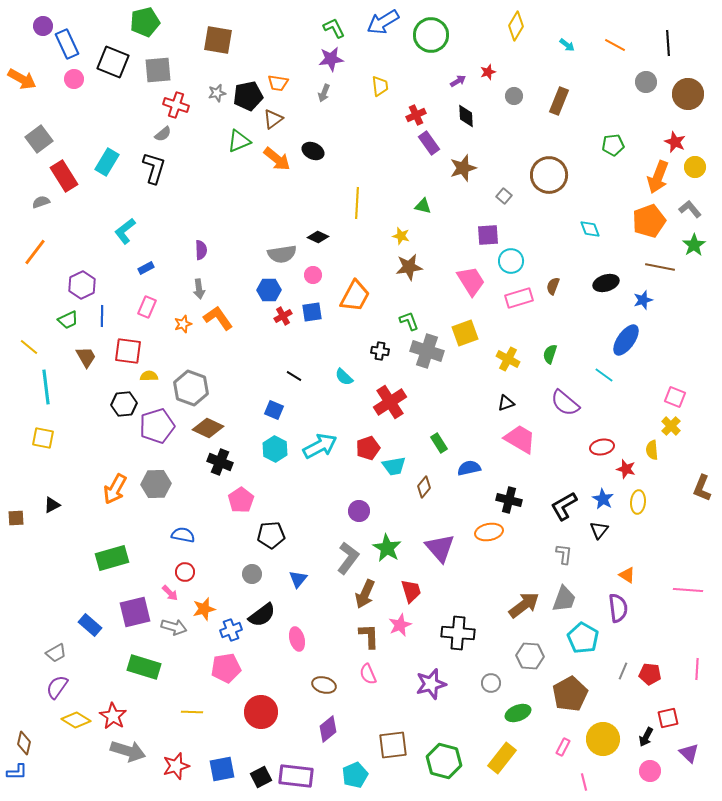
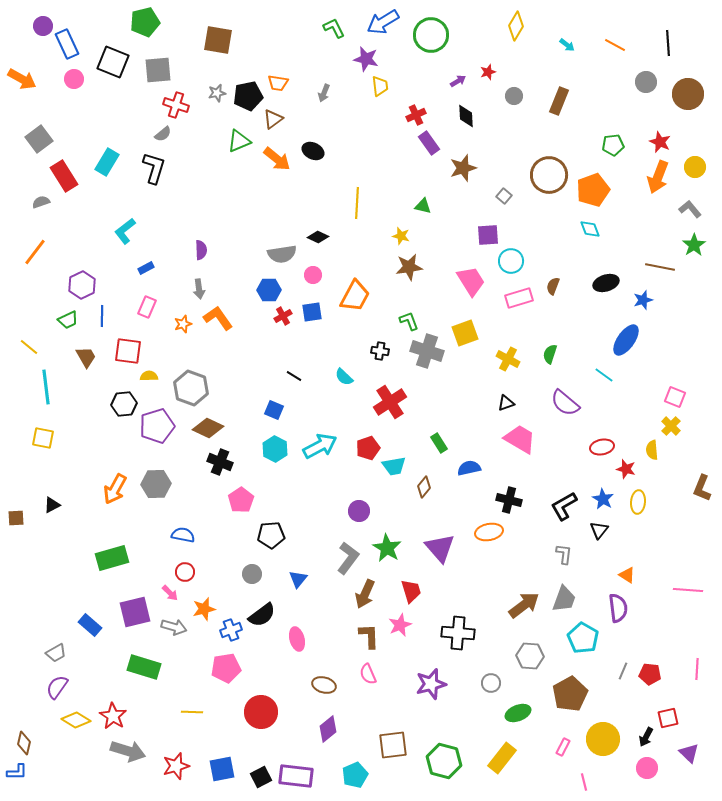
purple star at (331, 59): moved 35 px right; rotated 20 degrees clockwise
red star at (675, 142): moved 15 px left
orange pentagon at (649, 221): moved 56 px left, 31 px up
pink circle at (650, 771): moved 3 px left, 3 px up
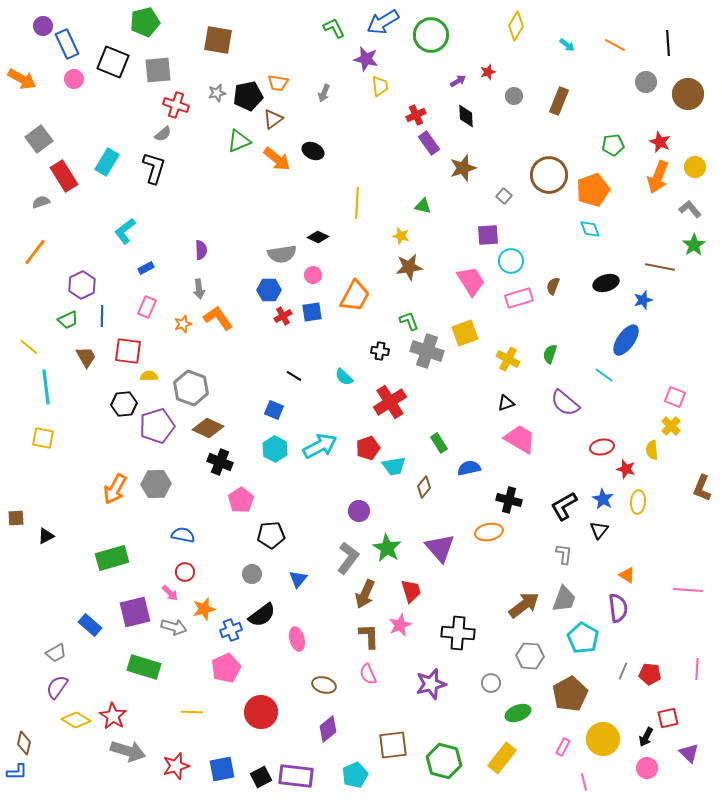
black triangle at (52, 505): moved 6 px left, 31 px down
pink pentagon at (226, 668): rotated 16 degrees counterclockwise
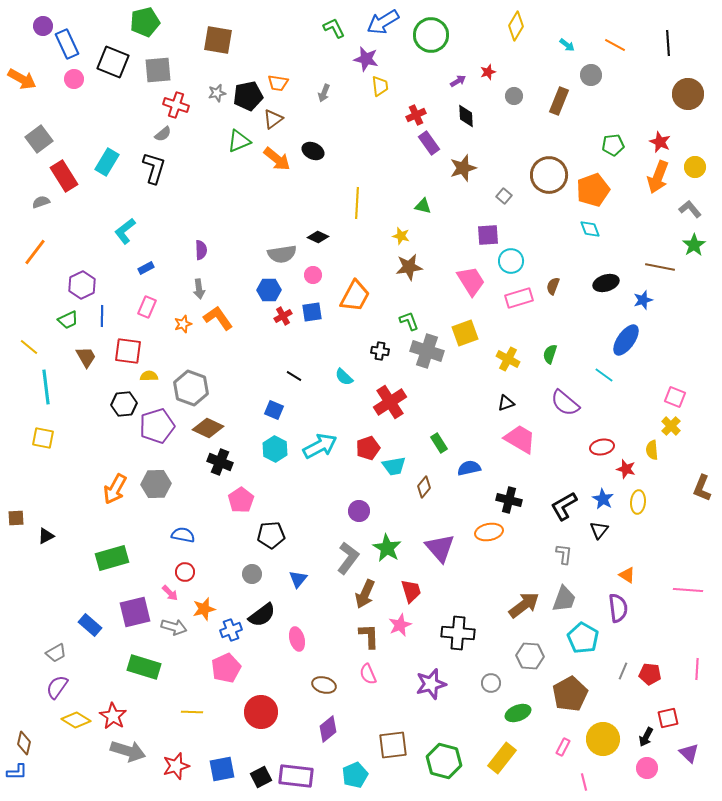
gray circle at (646, 82): moved 55 px left, 7 px up
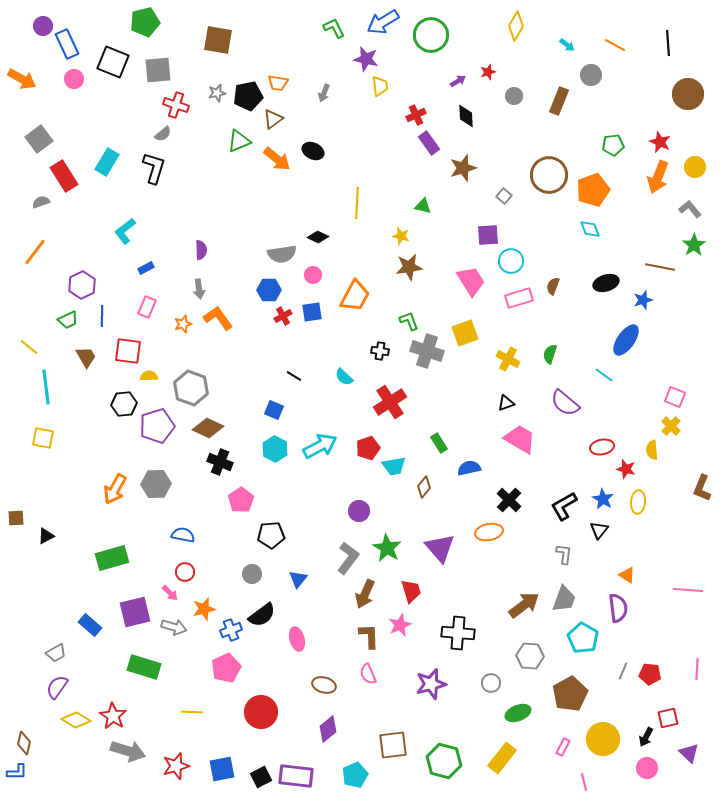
black cross at (509, 500): rotated 30 degrees clockwise
